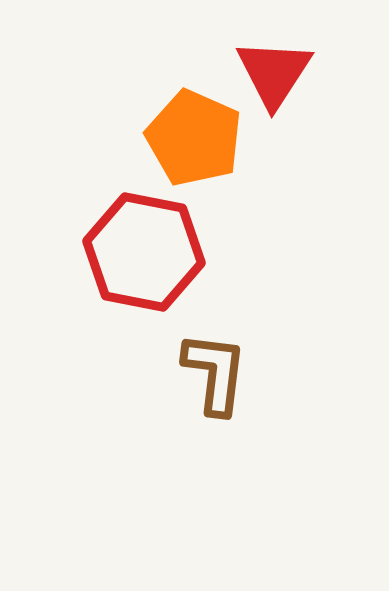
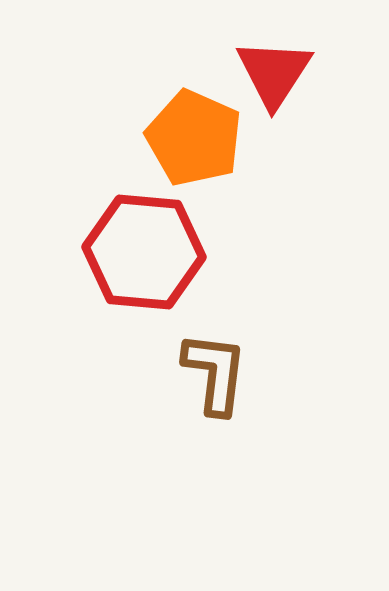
red hexagon: rotated 6 degrees counterclockwise
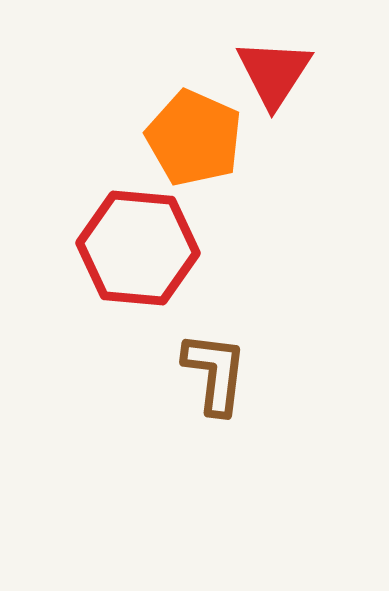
red hexagon: moved 6 px left, 4 px up
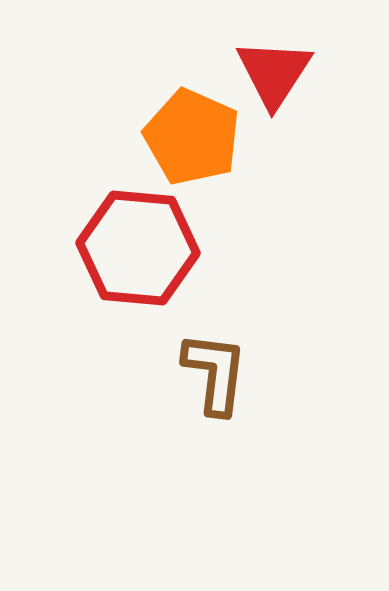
orange pentagon: moved 2 px left, 1 px up
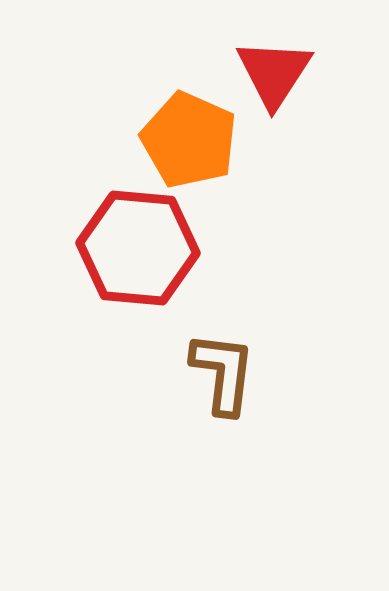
orange pentagon: moved 3 px left, 3 px down
brown L-shape: moved 8 px right
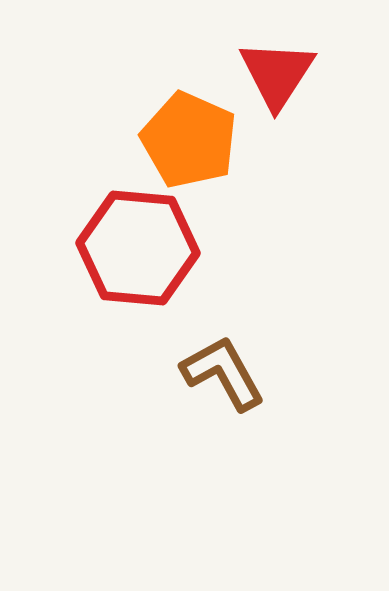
red triangle: moved 3 px right, 1 px down
brown L-shape: rotated 36 degrees counterclockwise
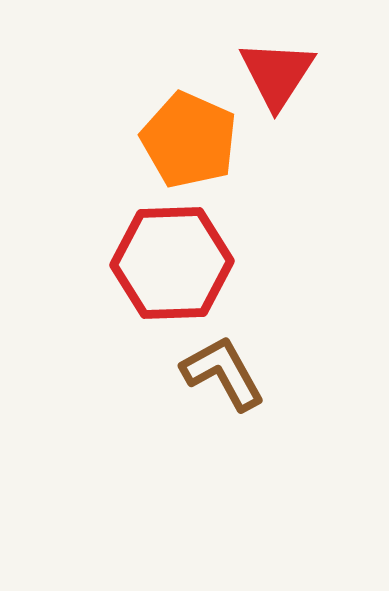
red hexagon: moved 34 px right, 15 px down; rotated 7 degrees counterclockwise
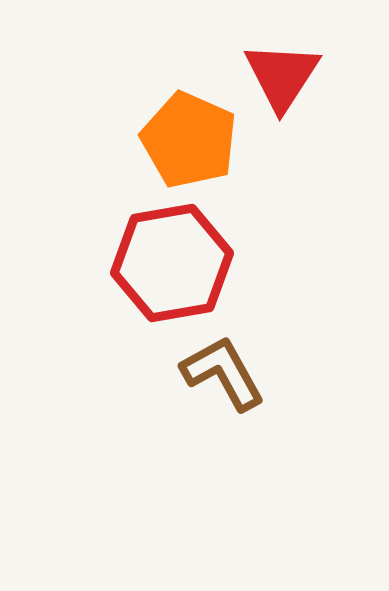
red triangle: moved 5 px right, 2 px down
red hexagon: rotated 8 degrees counterclockwise
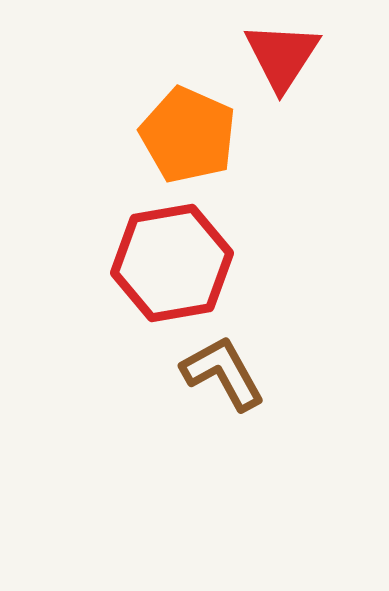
red triangle: moved 20 px up
orange pentagon: moved 1 px left, 5 px up
